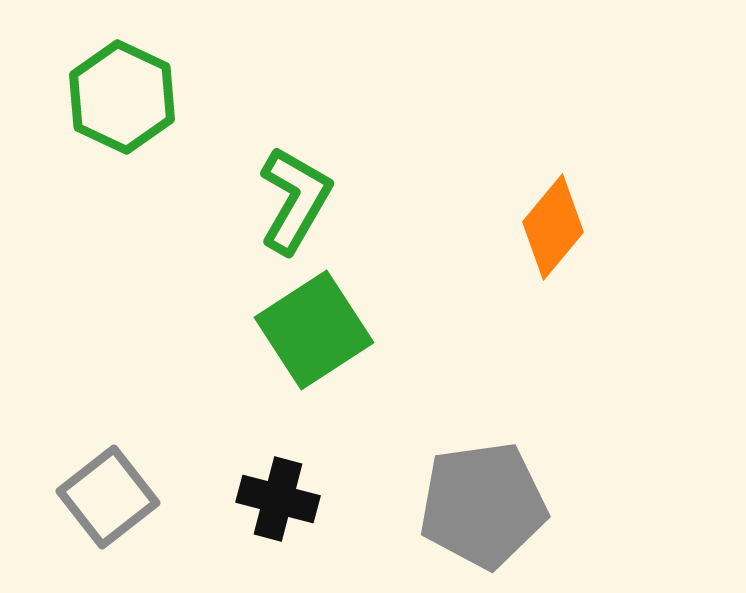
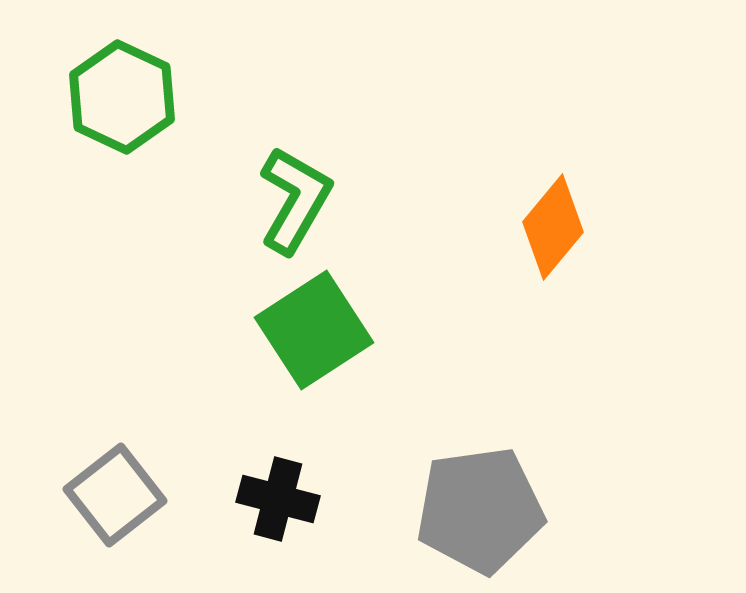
gray square: moved 7 px right, 2 px up
gray pentagon: moved 3 px left, 5 px down
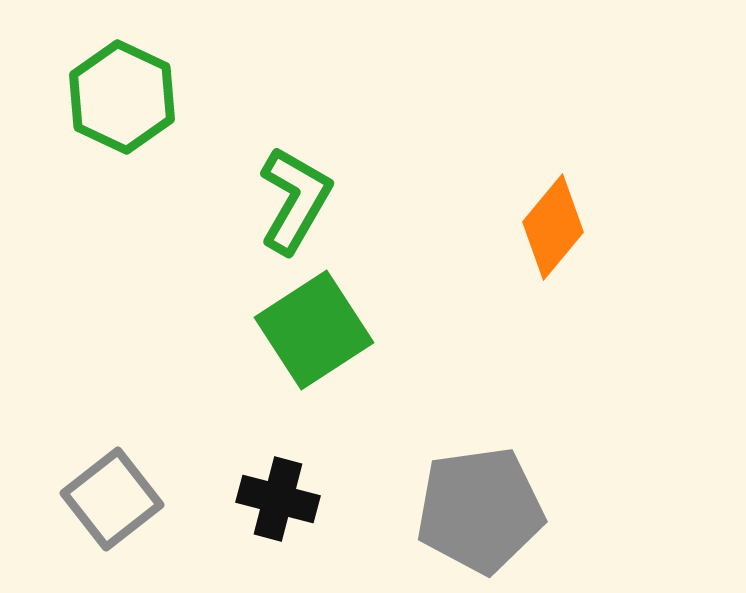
gray square: moved 3 px left, 4 px down
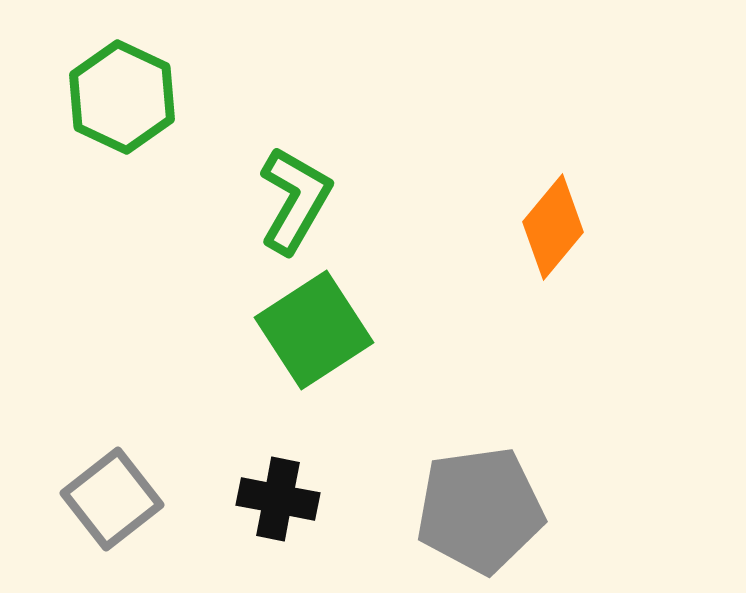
black cross: rotated 4 degrees counterclockwise
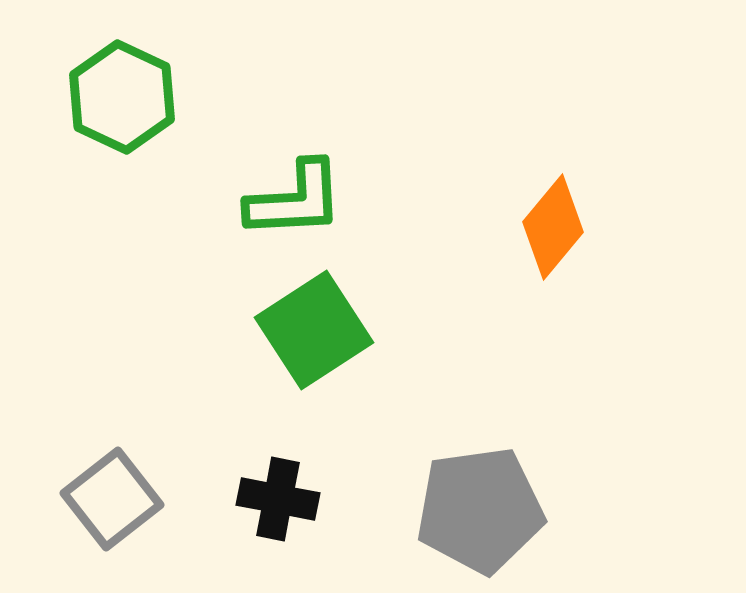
green L-shape: rotated 57 degrees clockwise
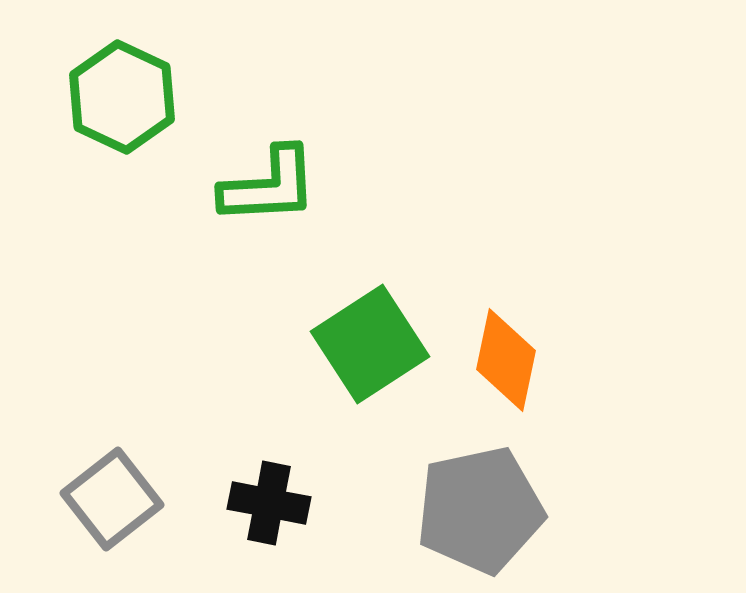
green L-shape: moved 26 px left, 14 px up
orange diamond: moved 47 px left, 133 px down; rotated 28 degrees counterclockwise
green square: moved 56 px right, 14 px down
black cross: moved 9 px left, 4 px down
gray pentagon: rotated 4 degrees counterclockwise
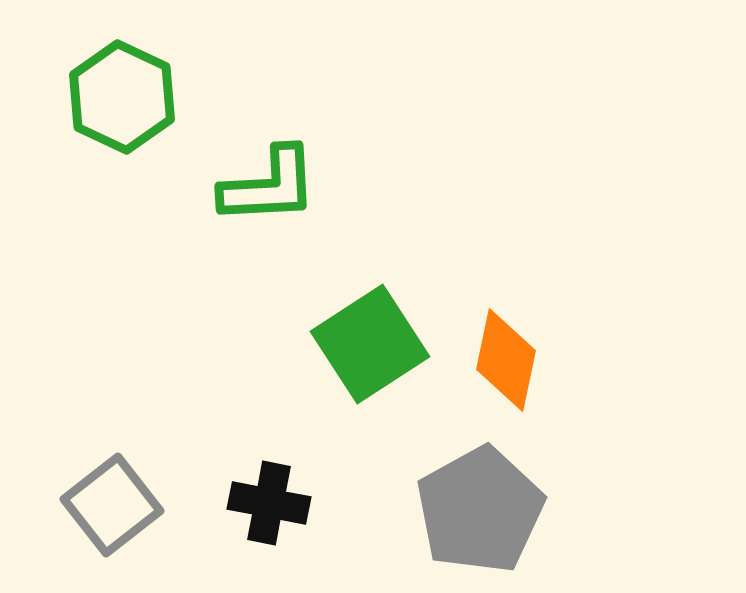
gray square: moved 6 px down
gray pentagon: rotated 17 degrees counterclockwise
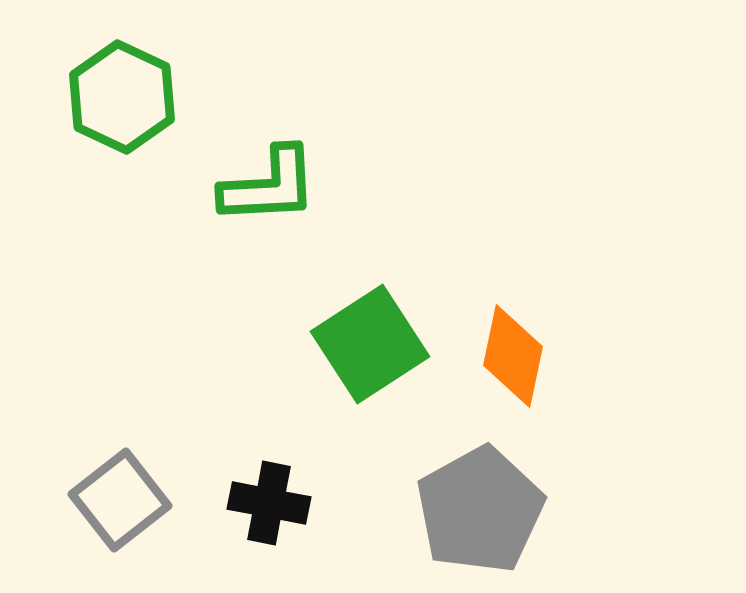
orange diamond: moved 7 px right, 4 px up
gray square: moved 8 px right, 5 px up
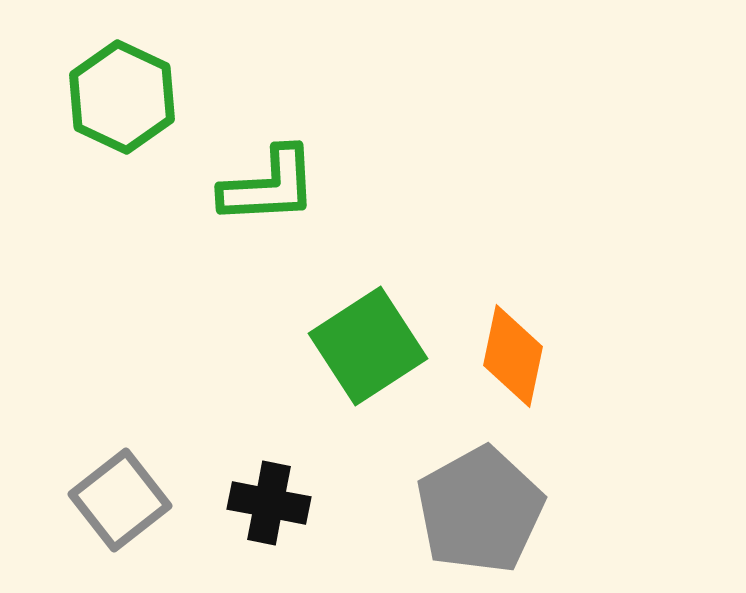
green square: moved 2 px left, 2 px down
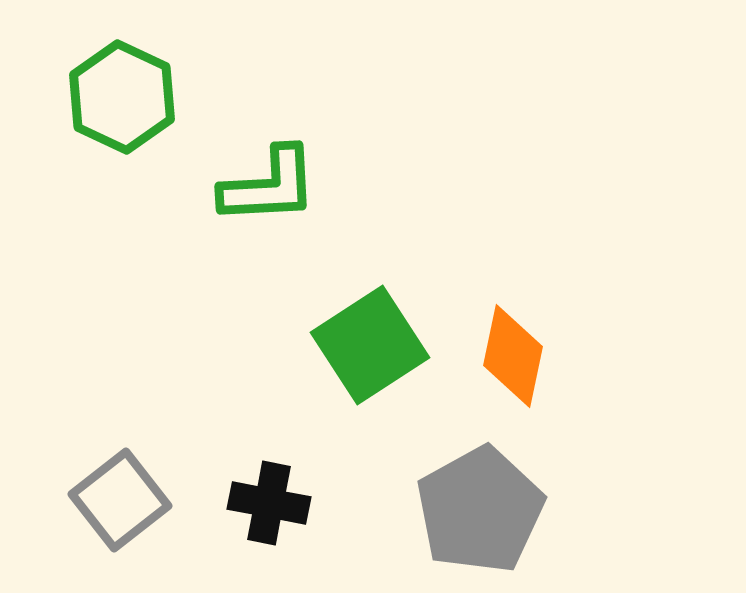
green square: moved 2 px right, 1 px up
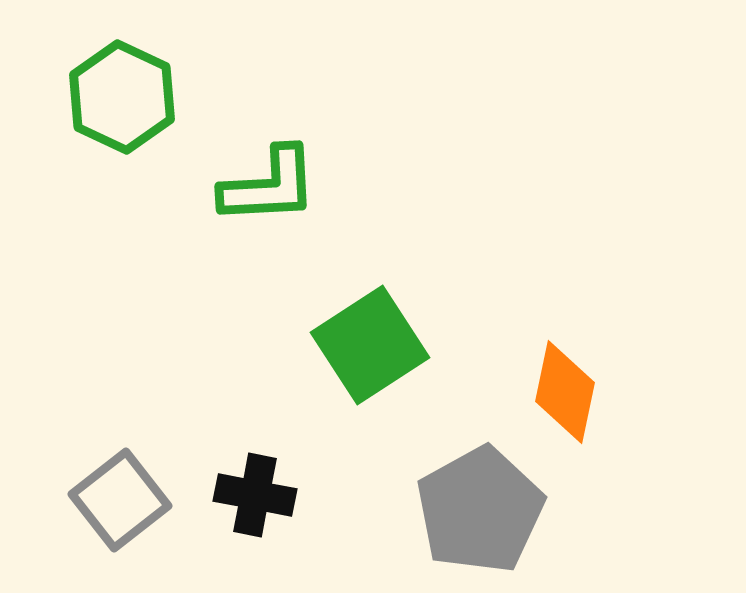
orange diamond: moved 52 px right, 36 px down
black cross: moved 14 px left, 8 px up
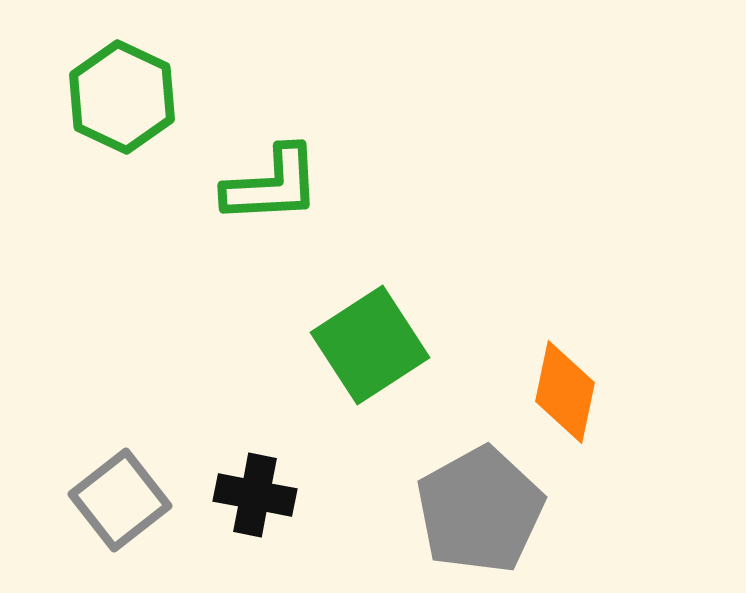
green L-shape: moved 3 px right, 1 px up
